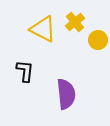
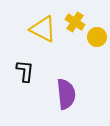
yellow cross: rotated 18 degrees counterclockwise
yellow circle: moved 1 px left, 3 px up
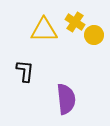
yellow triangle: moved 1 px right, 1 px down; rotated 28 degrees counterclockwise
yellow circle: moved 3 px left, 2 px up
purple semicircle: moved 5 px down
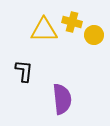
yellow cross: moved 3 px left; rotated 18 degrees counterclockwise
black L-shape: moved 1 px left
purple semicircle: moved 4 px left
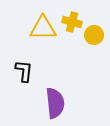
yellow triangle: moved 1 px left, 2 px up
purple semicircle: moved 7 px left, 4 px down
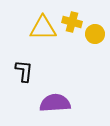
yellow circle: moved 1 px right, 1 px up
purple semicircle: rotated 88 degrees counterclockwise
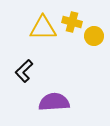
yellow circle: moved 1 px left, 2 px down
black L-shape: rotated 140 degrees counterclockwise
purple semicircle: moved 1 px left, 1 px up
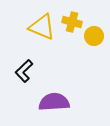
yellow triangle: moved 1 px left, 1 px up; rotated 24 degrees clockwise
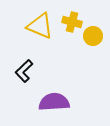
yellow triangle: moved 2 px left, 1 px up
yellow circle: moved 1 px left
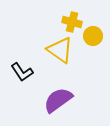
yellow triangle: moved 20 px right, 24 px down; rotated 12 degrees clockwise
black L-shape: moved 2 px left, 1 px down; rotated 80 degrees counterclockwise
purple semicircle: moved 4 px right, 2 px up; rotated 32 degrees counterclockwise
